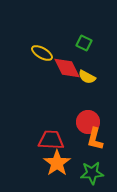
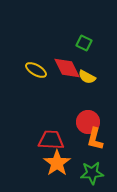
yellow ellipse: moved 6 px left, 17 px down
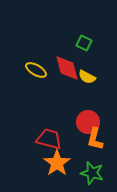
red diamond: rotated 12 degrees clockwise
red trapezoid: moved 2 px left, 1 px up; rotated 12 degrees clockwise
green star: rotated 20 degrees clockwise
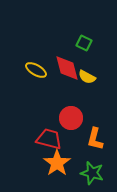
red circle: moved 17 px left, 4 px up
